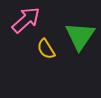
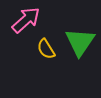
green triangle: moved 6 px down
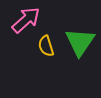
yellow semicircle: moved 3 px up; rotated 15 degrees clockwise
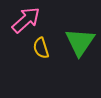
yellow semicircle: moved 5 px left, 2 px down
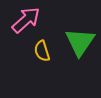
yellow semicircle: moved 1 px right, 3 px down
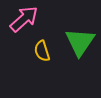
pink arrow: moved 2 px left, 1 px up
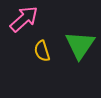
green triangle: moved 3 px down
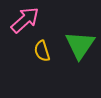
pink arrow: moved 1 px right, 1 px down
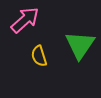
yellow semicircle: moved 3 px left, 5 px down
